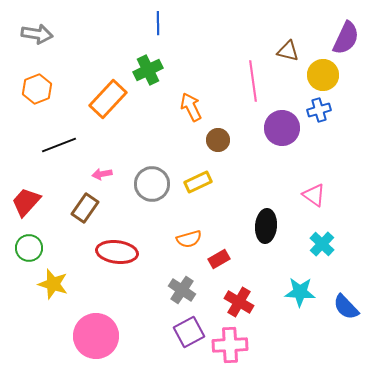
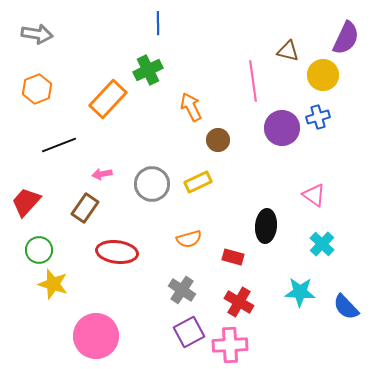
blue cross: moved 1 px left, 7 px down
green circle: moved 10 px right, 2 px down
red rectangle: moved 14 px right, 2 px up; rotated 45 degrees clockwise
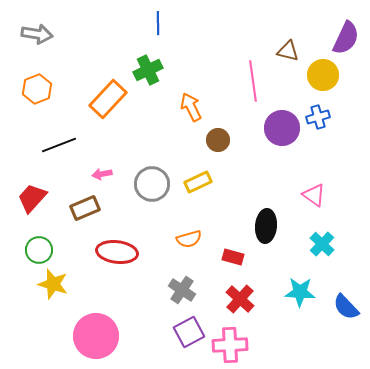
red trapezoid: moved 6 px right, 4 px up
brown rectangle: rotated 32 degrees clockwise
red cross: moved 1 px right, 3 px up; rotated 12 degrees clockwise
